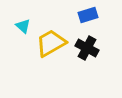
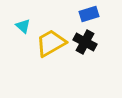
blue rectangle: moved 1 px right, 1 px up
black cross: moved 2 px left, 6 px up
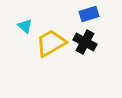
cyan triangle: moved 2 px right
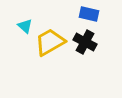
blue rectangle: rotated 30 degrees clockwise
yellow trapezoid: moved 1 px left, 1 px up
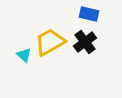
cyan triangle: moved 1 px left, 29 px down
black cross: rotated 25 degrees clockwise
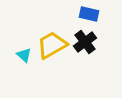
yellow trapezoid: moved 2 px right, 3 px down
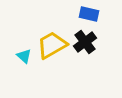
cyan triangle: moved 1 px down
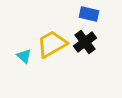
yellow trapezoid: moved 1 px up
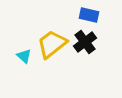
blue rectangle: moved 1 px down
yellow trapezoid: rotated 8 degrees counterclockwise
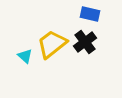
blue rectangle: moved 1 px right, 1 px up
cyan triangle: moved 1 px right
